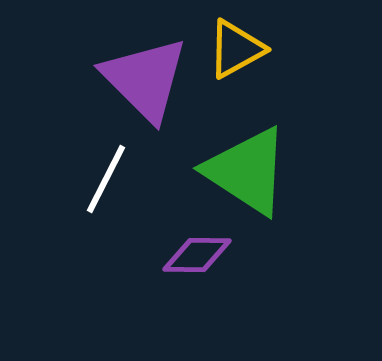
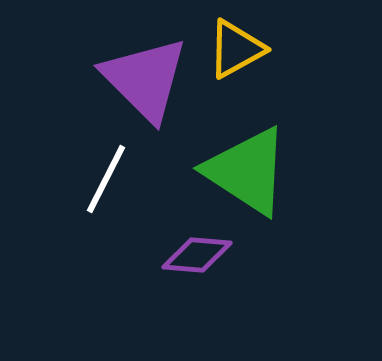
purple diamond: rotated 4 degrees clockwise
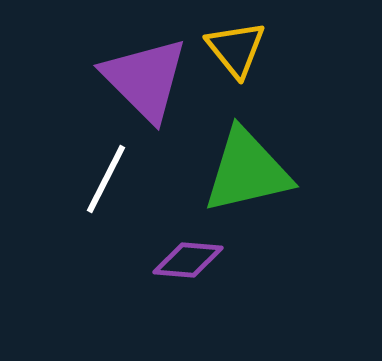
yellow triangle: rotated 40 degrees counterclockwise
green triangle: rotated 46 degrees counterclockwise
purple diamond: moved 9 px left, 5 px down
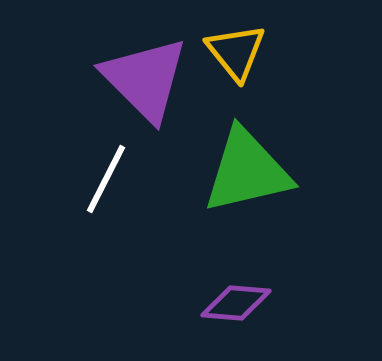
yellow triangle: moved 3 px down
purple diamond: moved 48 px right, 43 px down
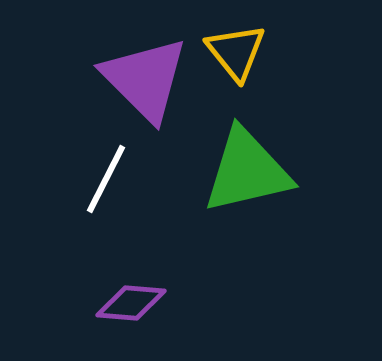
purple diamond: moved 105 px left
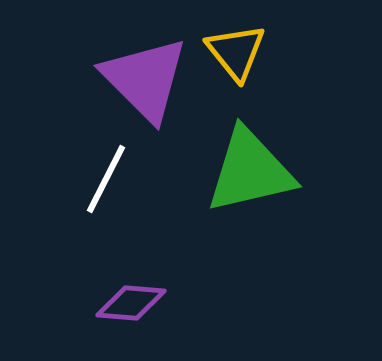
green triangle: moved 3 px right
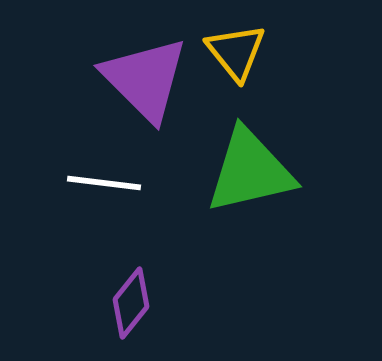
white line: moved 2 px left, 4 px down; rotated 70 degrees clockwise
purple diamond: rotated 56 degrees counterclockwise
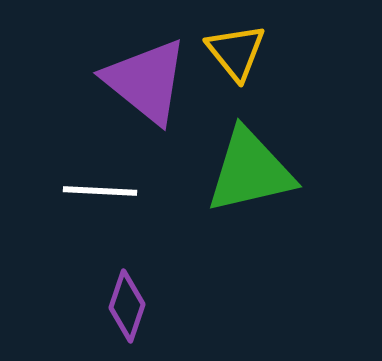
purple triangle: moved 1 px right, 2 px down; rotated 6 degrees counterclockwise
white line: moved 4 px left, 8 px down; rotated 4 degrees counterclockwise
purple diamond: moved 4 px left, 3 px down; rotated 20 degrees counterclockwise
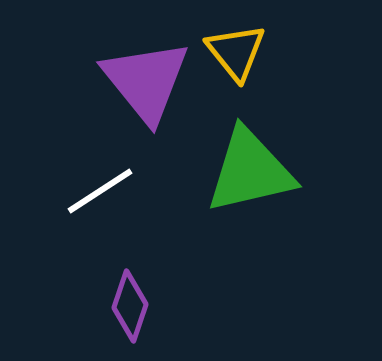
purple triangle: rotated 12 degrees clockwise
white line: rotated 36 degrees counterclockwise
purple diamond: moved 3 px right
